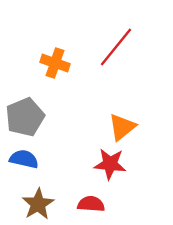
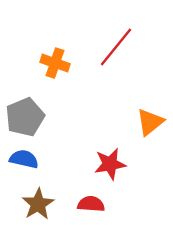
orange triangle: moved 28 px right, 5 px up
red star: rotated 16 degrees counterclockwise
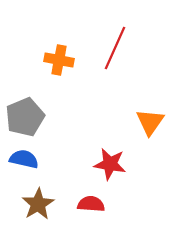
red line: moved 1 px left, 1 px down; rotated 15 degrees counterclockwise
orange cross: moved 4 px right, 3 px up; rotated 8 degrees counterclockwise
orange triangle: rotated 16 degrees counterclockwise
red star: rotated 20 degrees clockwise
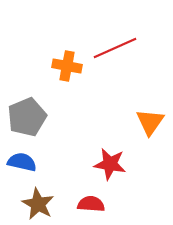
red line: rotated 42 degrees clockwise
orange cross: moved 8 px right, 6 px down
gray pentagon: moved 2 px right
blue semicircle: moved 2 px left, 3 px down
brown star: rotated 12 degrees counterclockwise
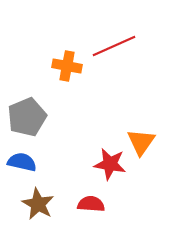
red line: moved 1 px left, 2 px up
orange triangle: moved 9 px left, 20 px down
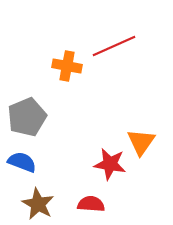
blue semicircle: rotated 8 degrees clockwise
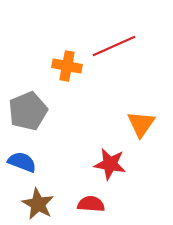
gray pentagon: moved 1 px right, 6 px up
orange triangle: moved 18 px up
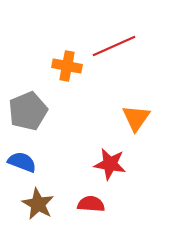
orange triangle: moved 5 px left, 6 px up
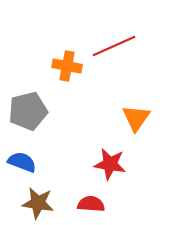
gray pentagon: rotated 9 degrees clockwise
brown star: moved 1 px up; rotated 20 degrees counterclockwise
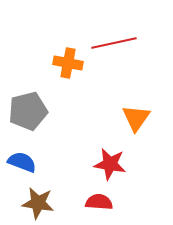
red line: moved 3 px up; rotated 12 degrees clockwise
orange cross: moved 1 px right, 3 px up
red semicircle: moved 8 px right, 2 px up
